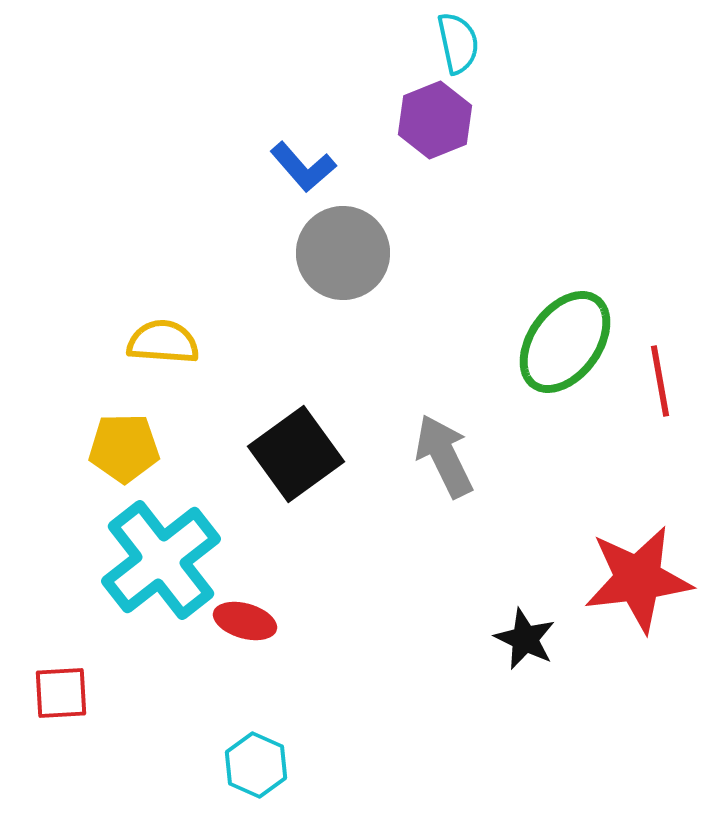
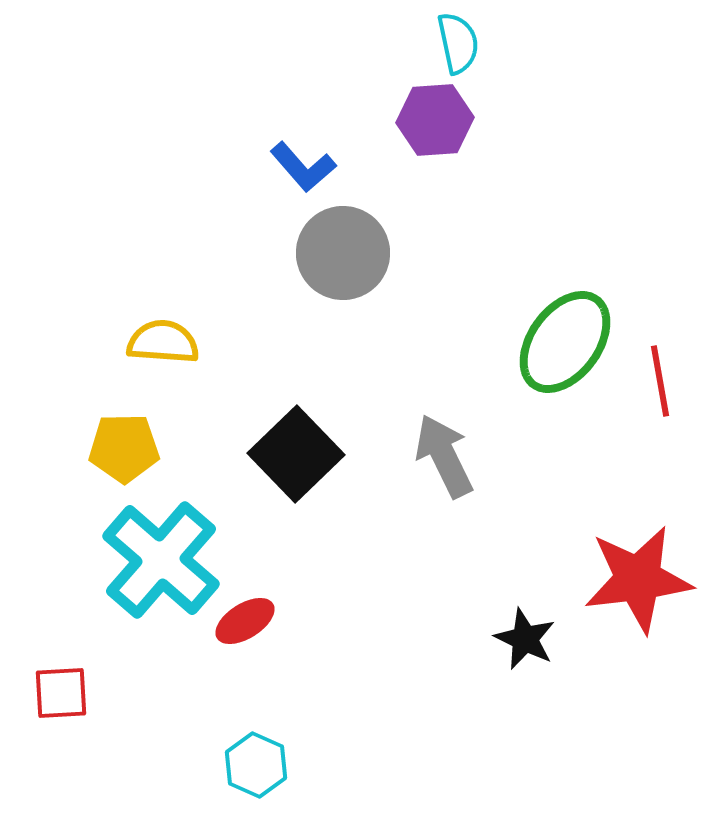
purple hexagon: rotated 18 degrees clockwise
black square: rotated 8 degrees counterclockwise
cyan cross: rotated 11 degrees counterclockwise
red ellipse: rotated 48 degrees counterclockwise
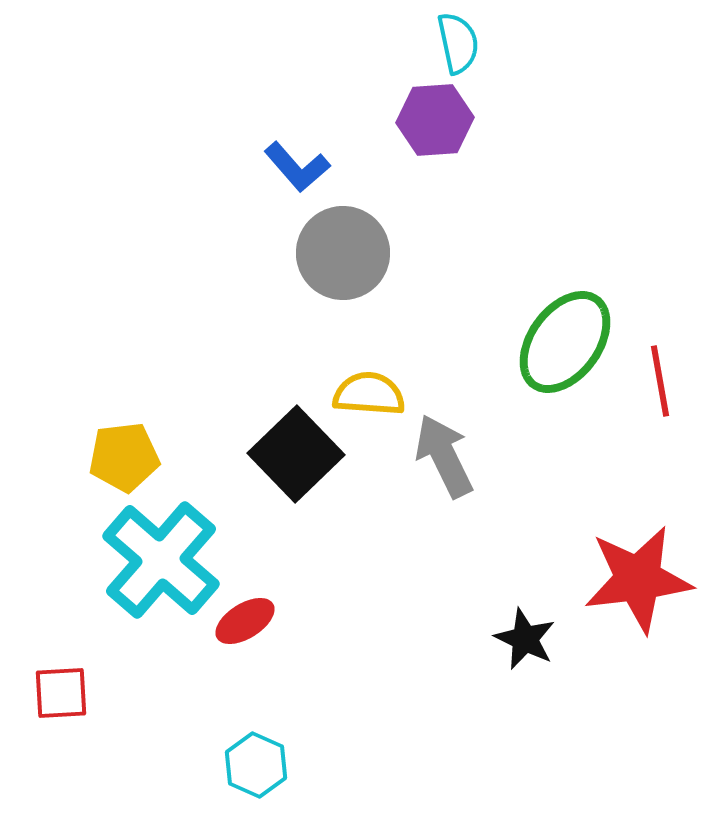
blue L-shape: moved 6 px left
yellow semicircle: moved 206 px right, 52 px down
yellow pentagon: moved 9 px down; rotated 6 degrees counterclockwise
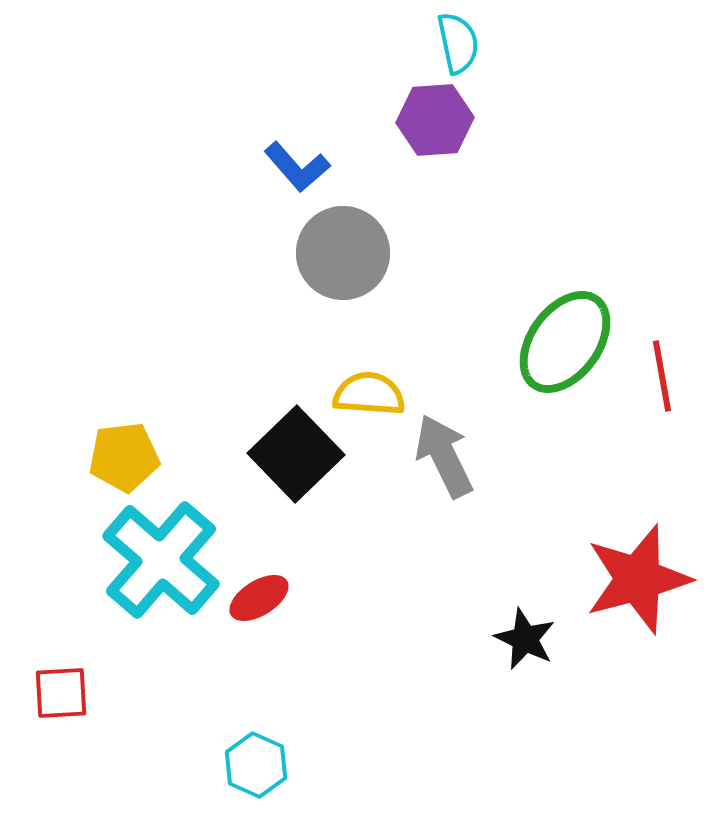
red line: moved 2 px right, 5 px up
red star: rotated 8 degrees counterclockwise
red ellipse: moved 14 px right, 23 px up
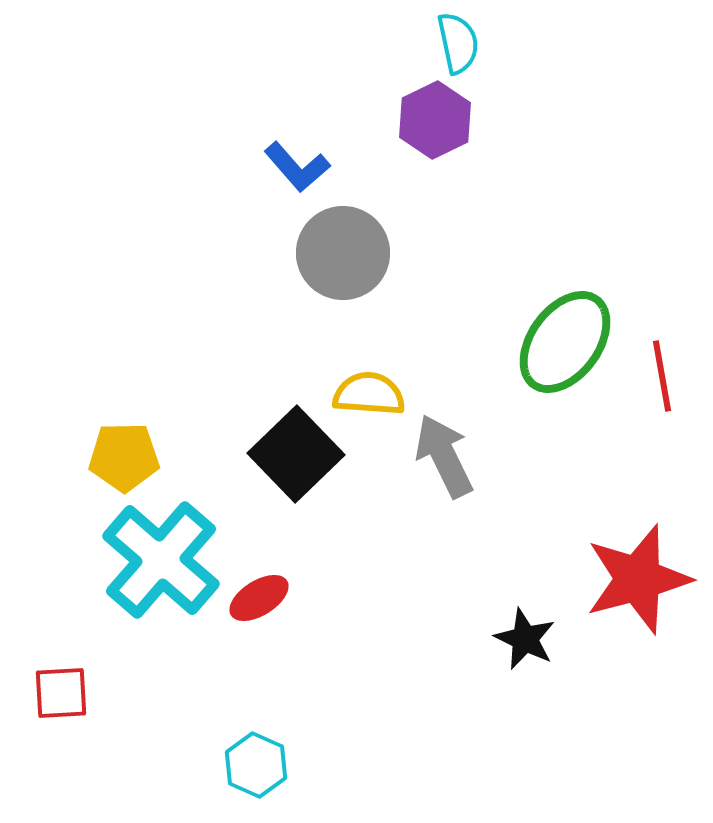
purple hexagon: rotated 22 degrees counterclockwise
yellow pentagon: rotated 6 degrees clockwise
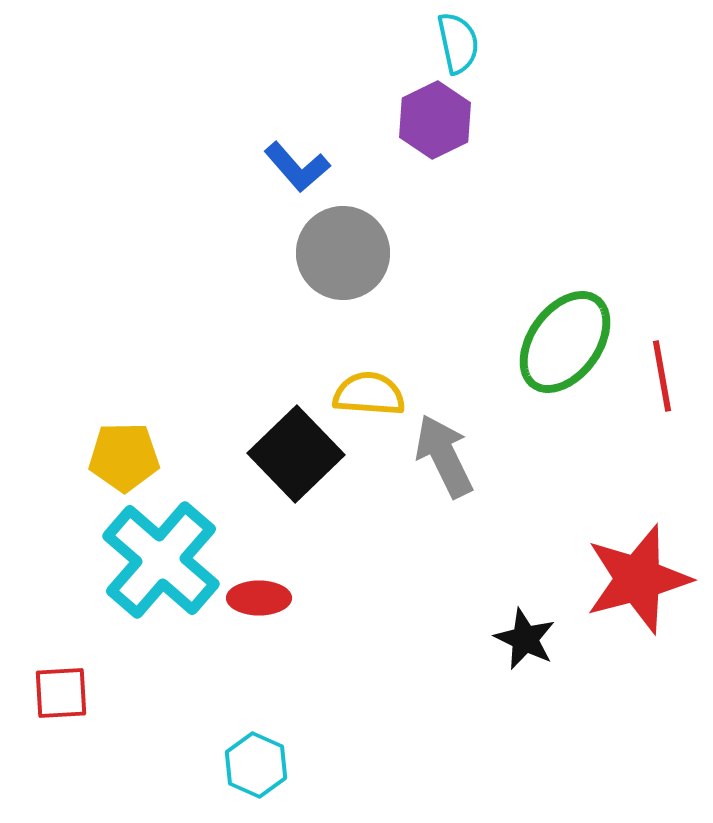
red ellipse: rotated 32 degrees clockwise
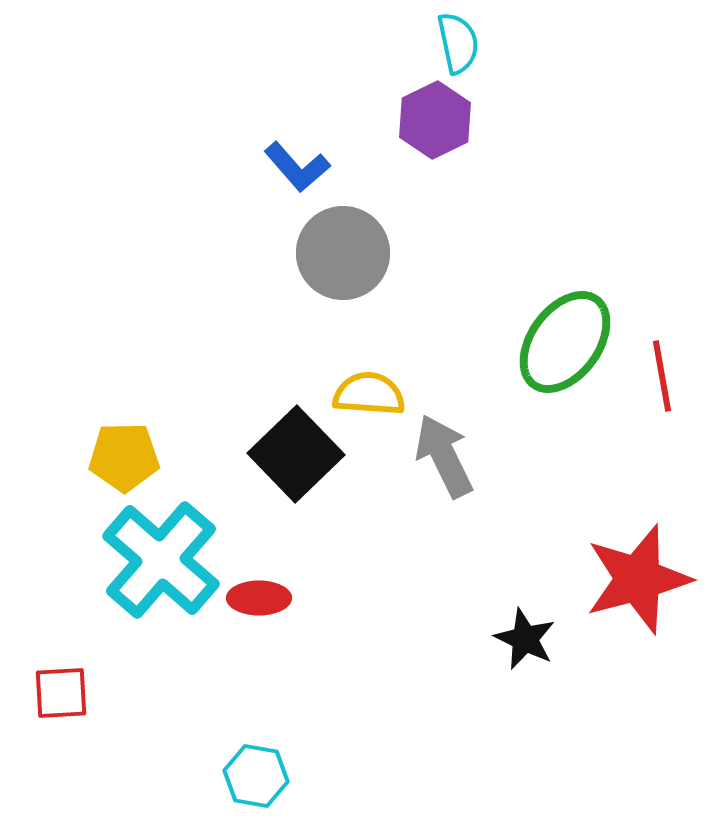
cyan hexagon: moved 11 px down; rotated 14 degrees counterclockwise
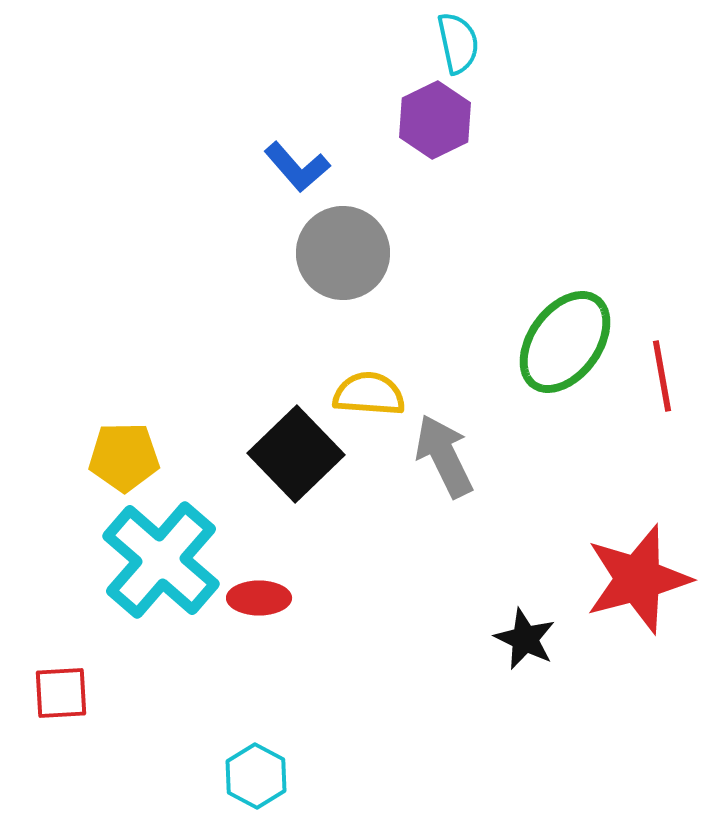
cyan hexagon: rotated 18 degrees clockwise
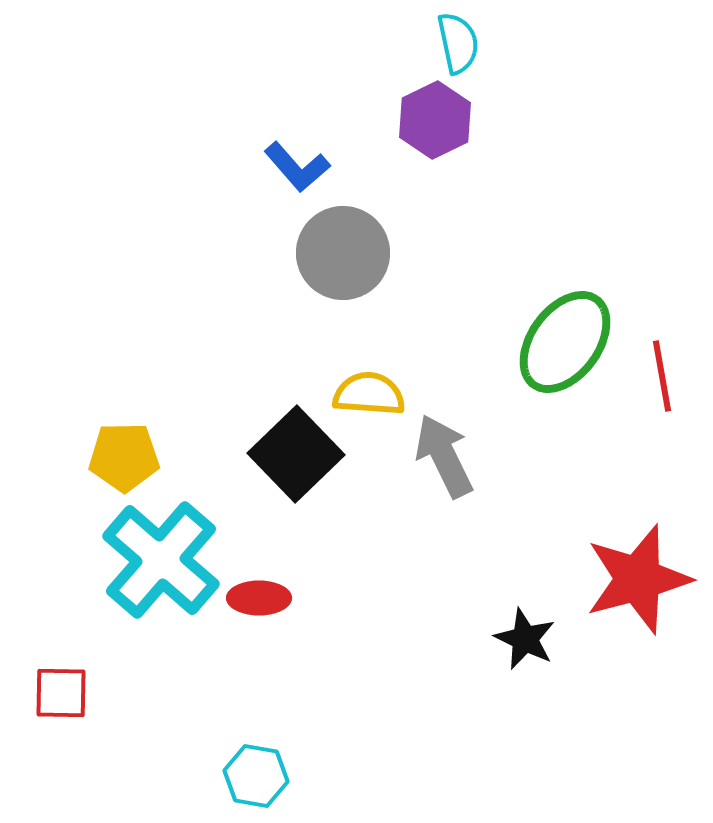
red square: rotated 4 degrees clockwise
cyan hexagon: rotated 18 degrees counterclockwise
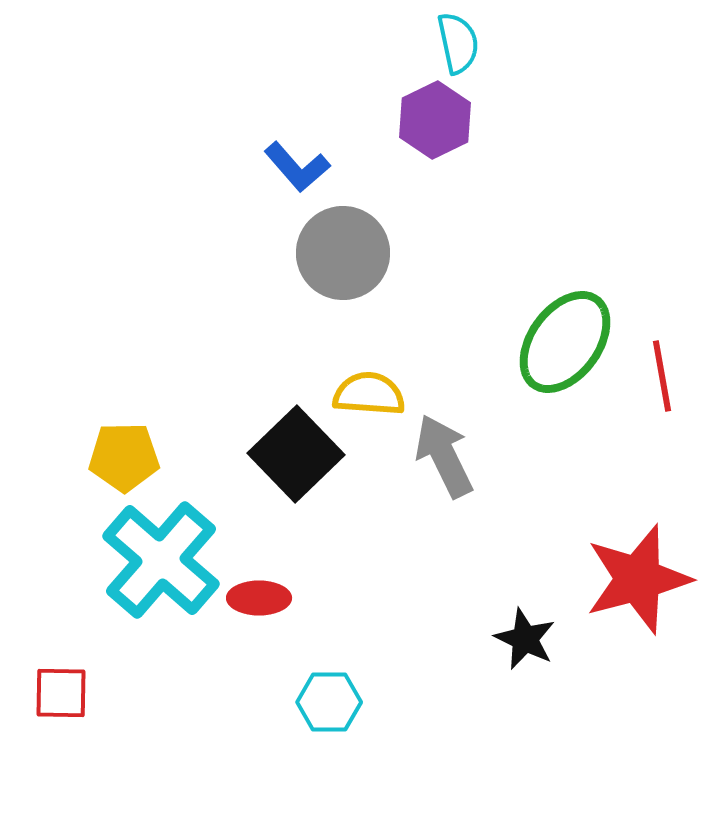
cyan hexagon: moved 73 px right, 74 px up; rotated 10 degrees counterclockwise
